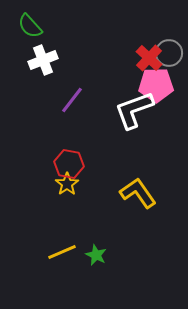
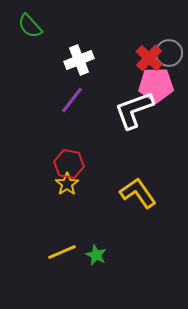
white cross: moved 36 px right
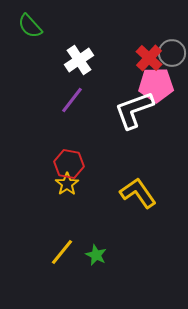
gray circle: moved 3 px right
white cross: rotated 12 degrees counterclockwise
yellow line: rotated 28 degrees counterclockwise
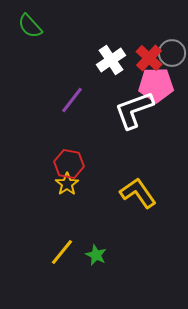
white cross: moved 32 px right
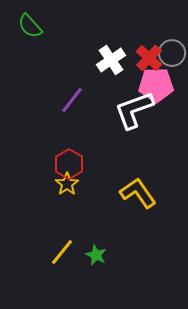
red hexagon: rotated 20 degrees clockwise
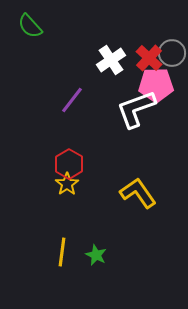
white L-shape: moved 2 px right, 1 px up
yellow line: rotated 32 degrees counterclockwise
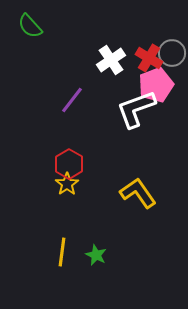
red cross: rotated 12 degrees counterclockwise
pink pentagon: rotated 20 degrees counterclockwise
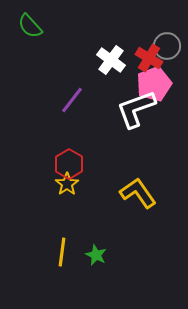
gray circle: moved 5 px left, 7 px up
white cross: rotated 20 degrees counterclockwise
pink pentagon: moved 2 px left, 1 px up
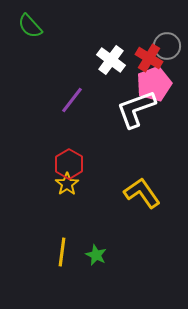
yellow L-shape: moved 4 px right
